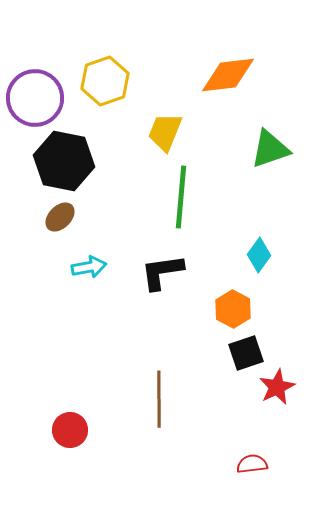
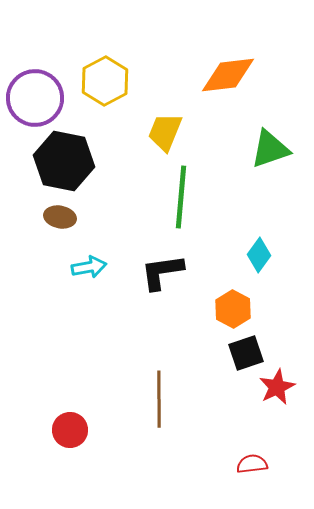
yellow hexagon: rotated 9 degrees counterclockwise
brown ellipse: rotated 56 degrees clockwise
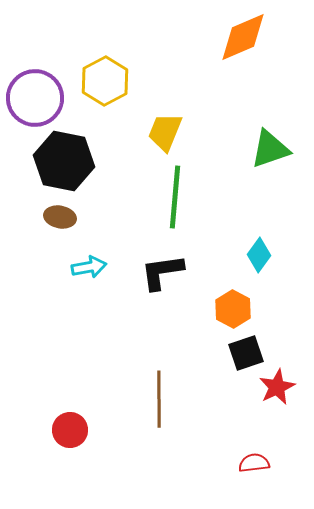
orange diamond: moved 15 px right, 38 px up; rotated 16 degrees counterclockwise
green line: moved 6 px left
red semicircle: moved 2 px right, 1 px up
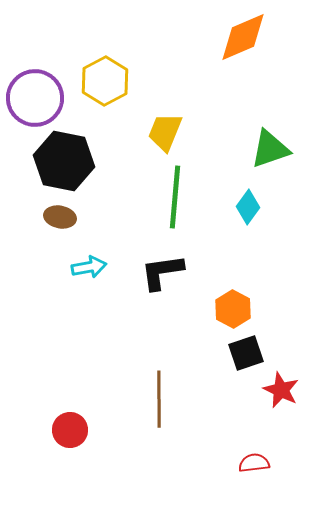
cyan diamond: moved 11 px left, 48 px up
red star: moved 4 px right, 3 px down; rotated 21 degrees counterclockwise
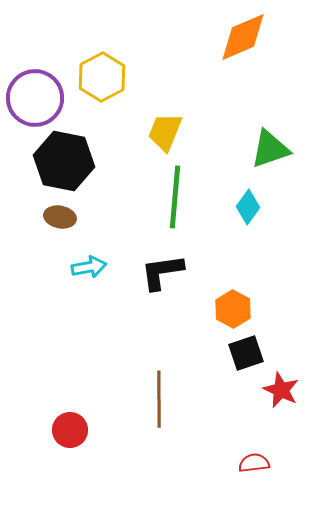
yellow hexagon: moved 3 px left, 4 px up
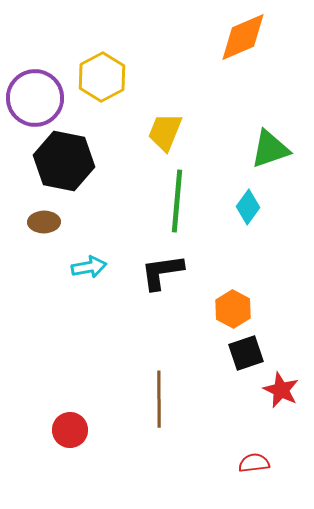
green line: moved 2 px right, 4 px down
brown ellipse: moved 16 px left, 5 px down; rotated 12 degrees counterclockwise
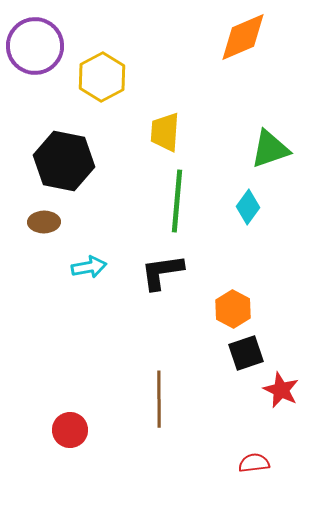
purple circle: moved 52 px up
yellow trapezoid: rotated 18 degrees counterclockwise
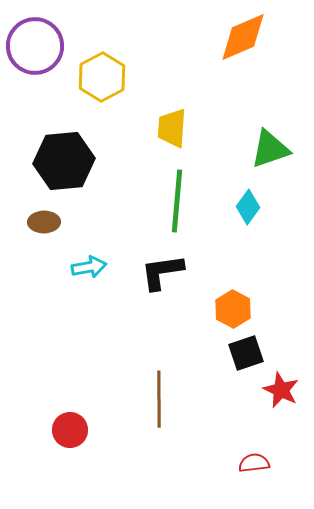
yellow trapezoid: moved 7 px right, 4 px up
black hexagon: rotated 16 degrees counterclockwise
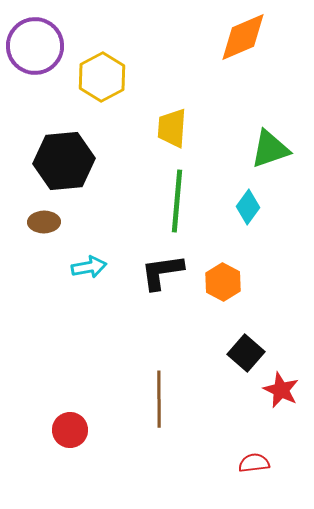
orange hexagon: moved 10 px left, 27 px up
black square: rotated 30 degrees counterclockwise
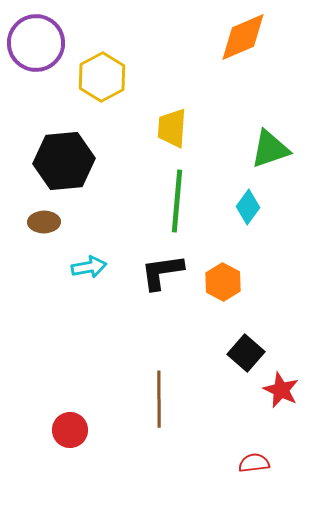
purple circle: moved 1 px right, 3 px up
